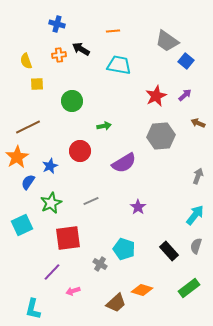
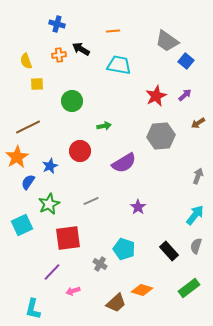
brown arrow: rotated 56 degrees counterclockwise
green star: moved 2 px left, 1 px down
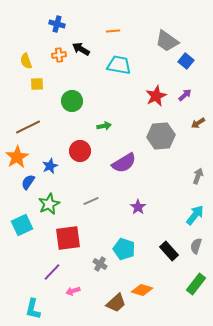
green rectangle: moved 7 px right, 4 px up; rotated 15 degrees counterclockwise
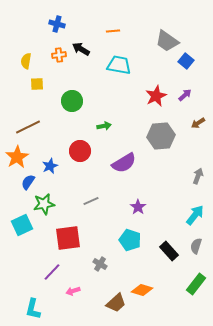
yellow semicircle: rotated 28 degrees clockwise
green star: moved 5 px left; rotated 15 degrees clockwise
cyan pentagon: moved 6 px right, 9 px up
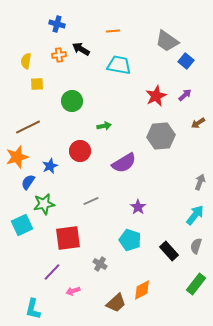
orange star: rotated 15 degrees clockwise
gray arrow: moved 2 px right, 6 px down
orange diamond: rotated 45 degrees counterclockwise
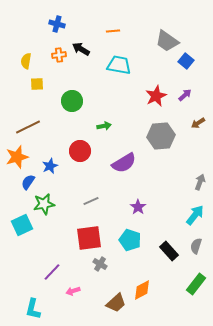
red square: moved 21 px right
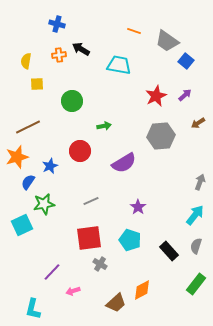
orange line: moved 21 px right; rotated 24 degrees clockwise
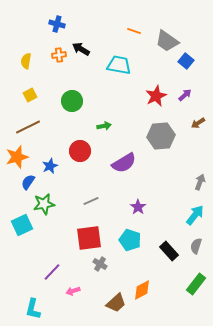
yellow square: moved 7 px left, 11 px down; rotated 24 degrees counterclockwise
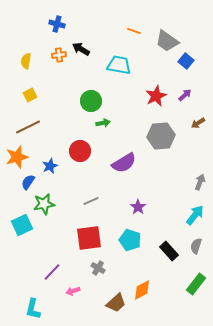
green circle: moved 19 px right
green arrow: moved 1 px left, 3 px up
gray cross: moved 2 px left, 4 px down
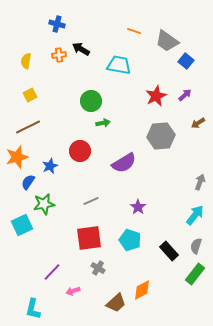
green rectangle: moved 1 px left, 10 px up
